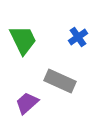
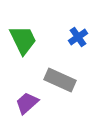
gray rectangle: moved 1 px up
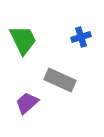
blue cross: moved 3 px right; rotated 18 degrees clockwise
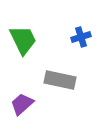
gray rectangle: rotated 12 degrees counterclockwise
purple trapezoid: moved 5 px left, 1 px down
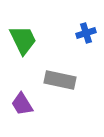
blue cross: moved 5 px right, 4 px up
purple trapezoid: rotated 80 degrees counterclockwise
